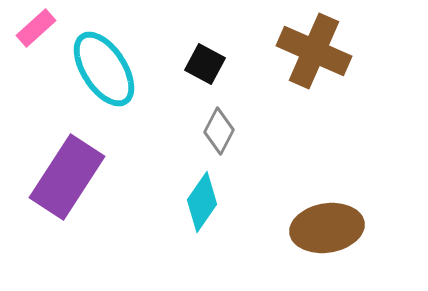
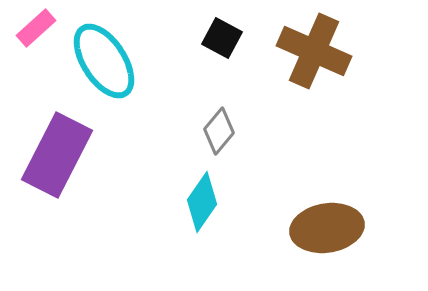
black square: moved 17 px right, 26 px up
cyan ellipse: moved 8 px up
gray diamond: rotated 12 degrees clockwise
purple rectangle: moved 10 px left, 22 px up; rotated 6 degrees counterclockwise
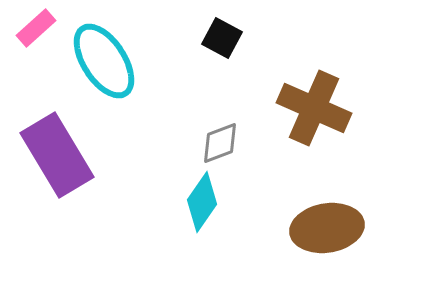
brown cross: moved 57 px down
gray diamond: moved 1 px right, 12 px down; rotated 30 degrees clockwise
purple rectangle: rotated 58 degrees counterclockwise
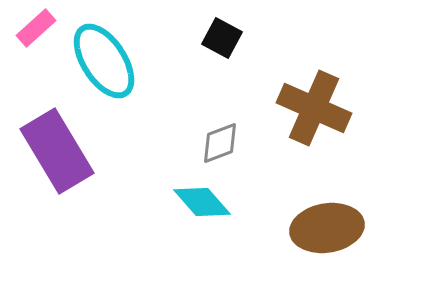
purple rectangle: moved 4 px up
cyan diamond: rotated 76 degrees counterclockwise
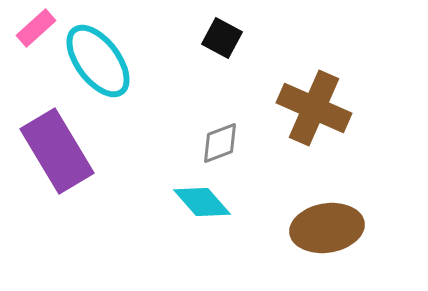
cyan ellipse: moved 6 px left; rotated 4 degrees counterclockwise
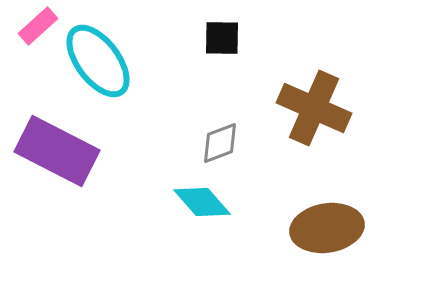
pink rectangle: moved 2 px right, 2 px up
black square: rotated 27 degrees counterclockwise
purple rectangle: rotated 32 degrees counterclockwise
